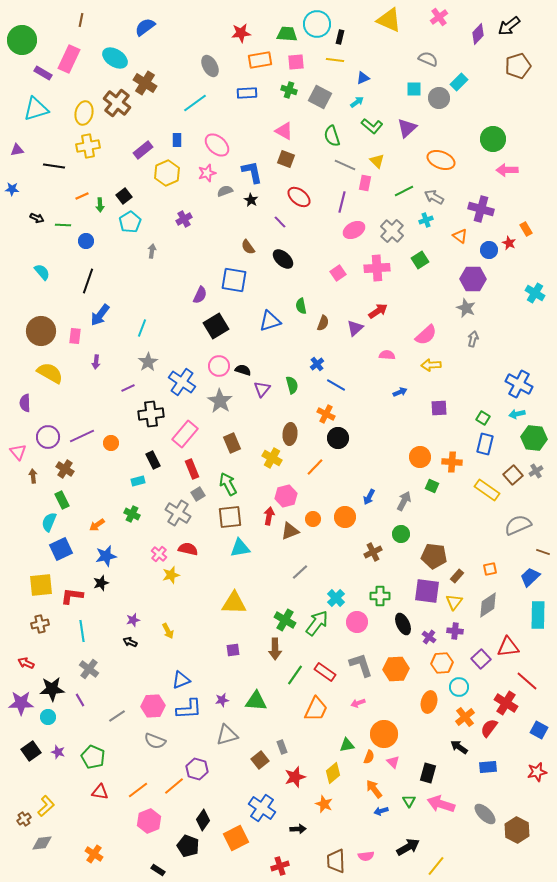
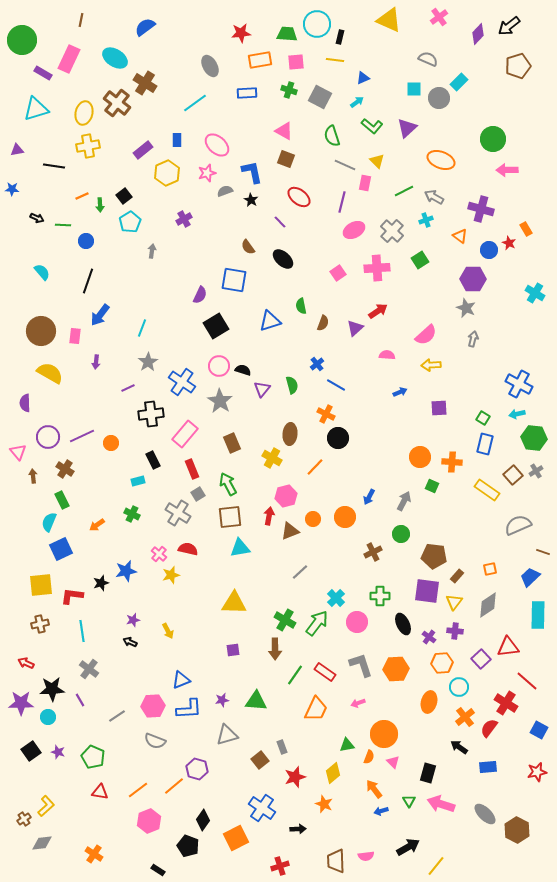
blue star at (106, 556): moved 20 px right, 15 px down
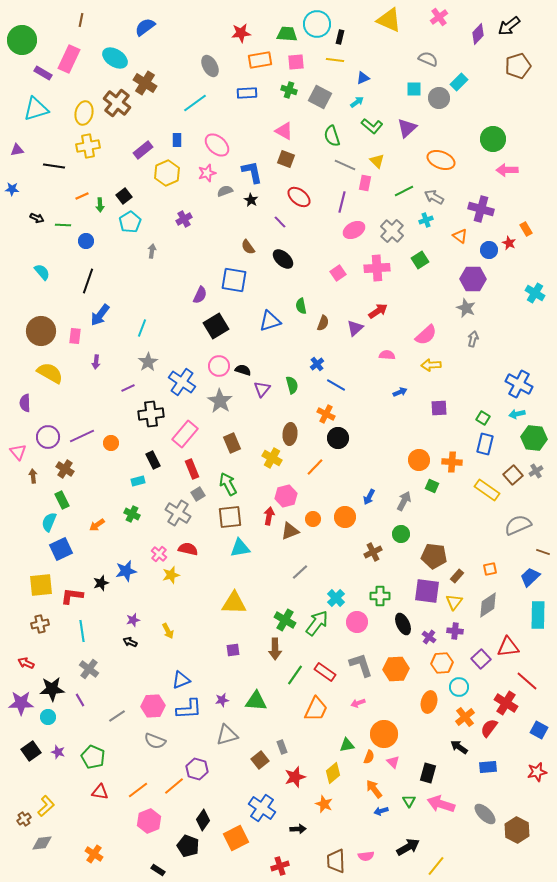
orange circle at (420, 457): moved 1 px left, 3 px down
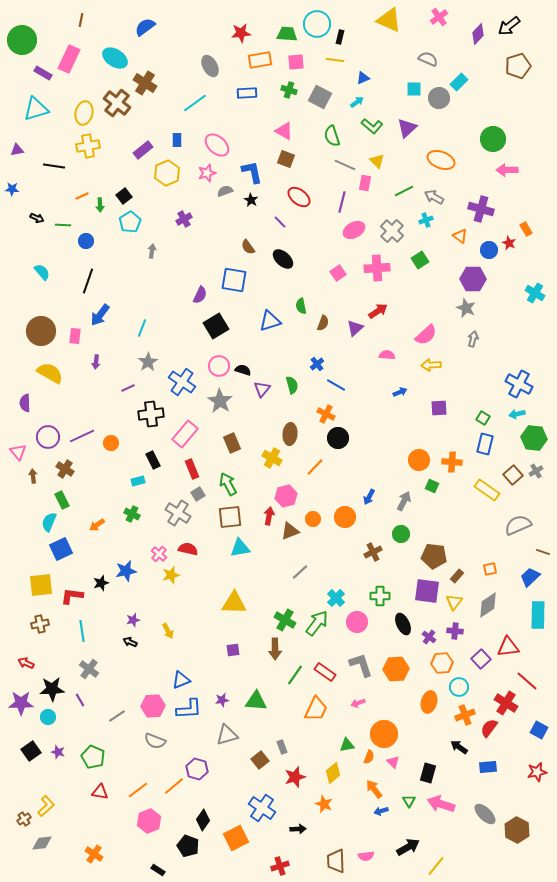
orange cross at (465, 717): moved 2 px up; rotated 18 degrees clockwise
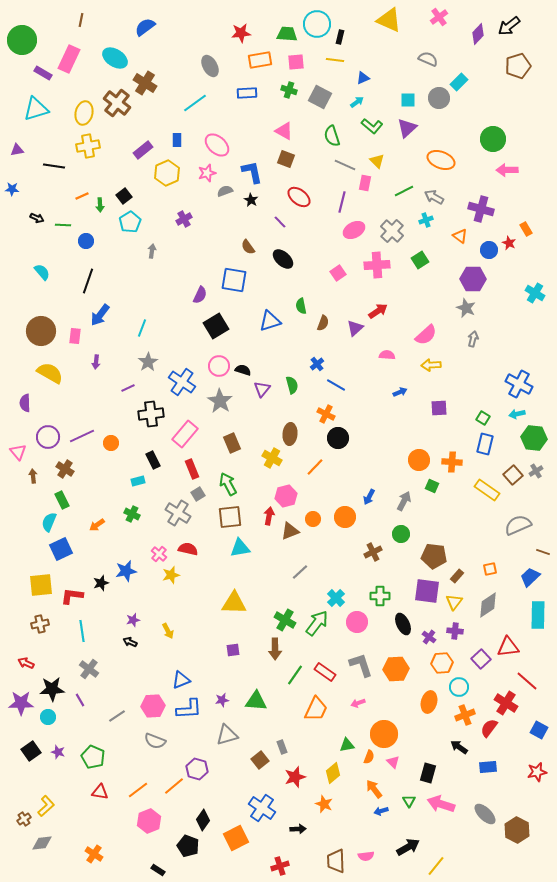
cyan square at (414, 89): moved 6 px left, 11 px down
pink cross at (377, 268): moved 3 px up
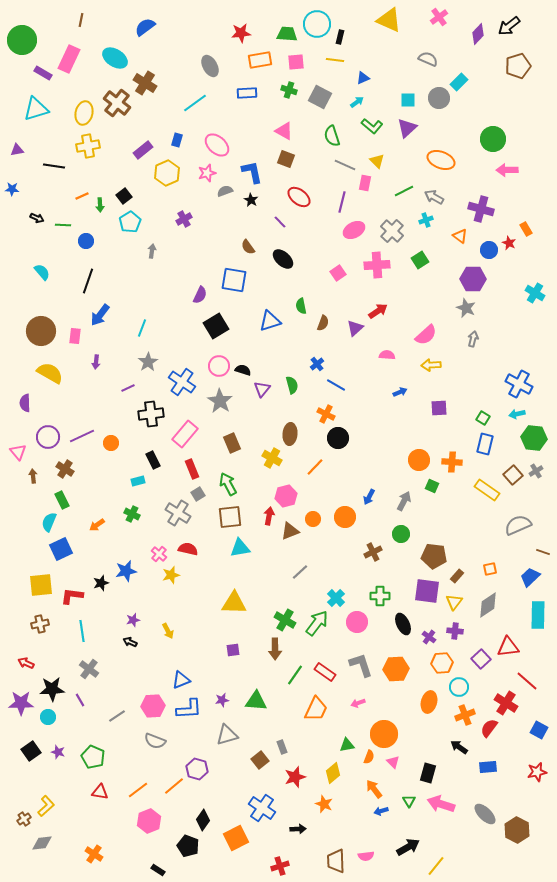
blue rectangle at (177, 140): rotated 16 degrees clockwise
